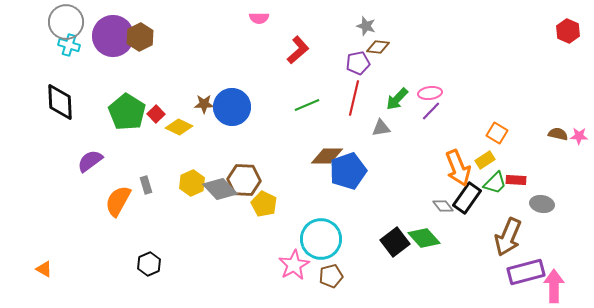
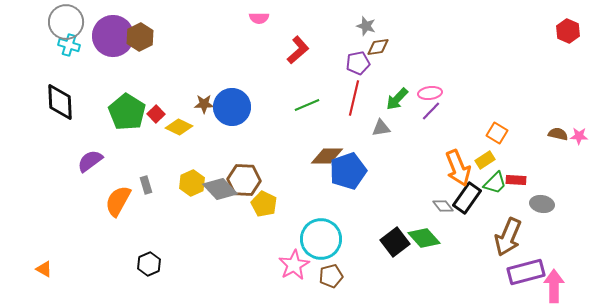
brown diamond at (378, 47): rotated 15 degrees counterclockwise
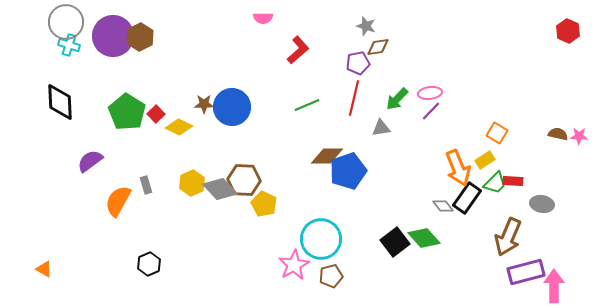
pink semicircle at (259, 18): moved 4 px right
red rectangle at (516, 180): moved 3 px left, 1 px down
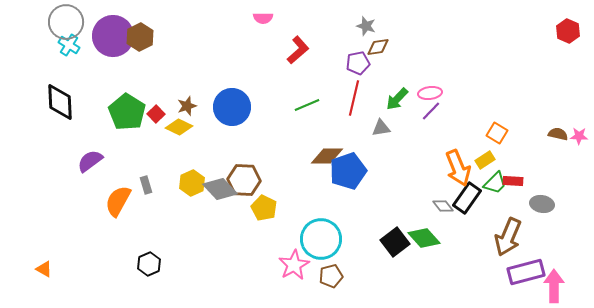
cyan cross at (69, 45): rotated 15 degrees clockwise
brown star at (204, 104): moved 17 px left, 2 px down; rotated 18 degrees counterclockwise
yellow pentagon at (264, 204): moved 4 px down
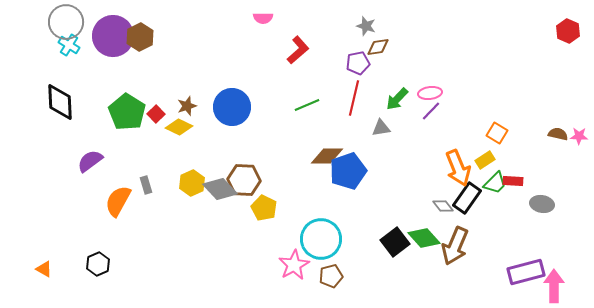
brown arrow at (508, 237): moved 53 px left, 9 px down
black hexagon at (149, 264): moved 51 px left
